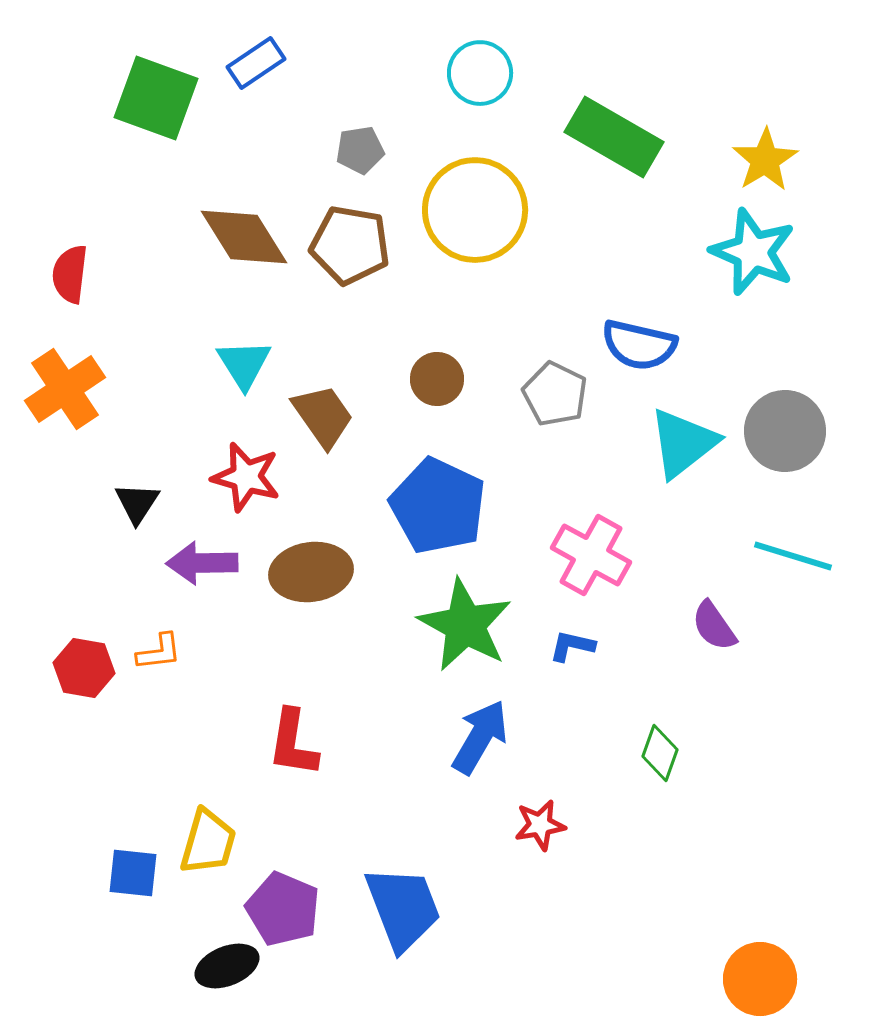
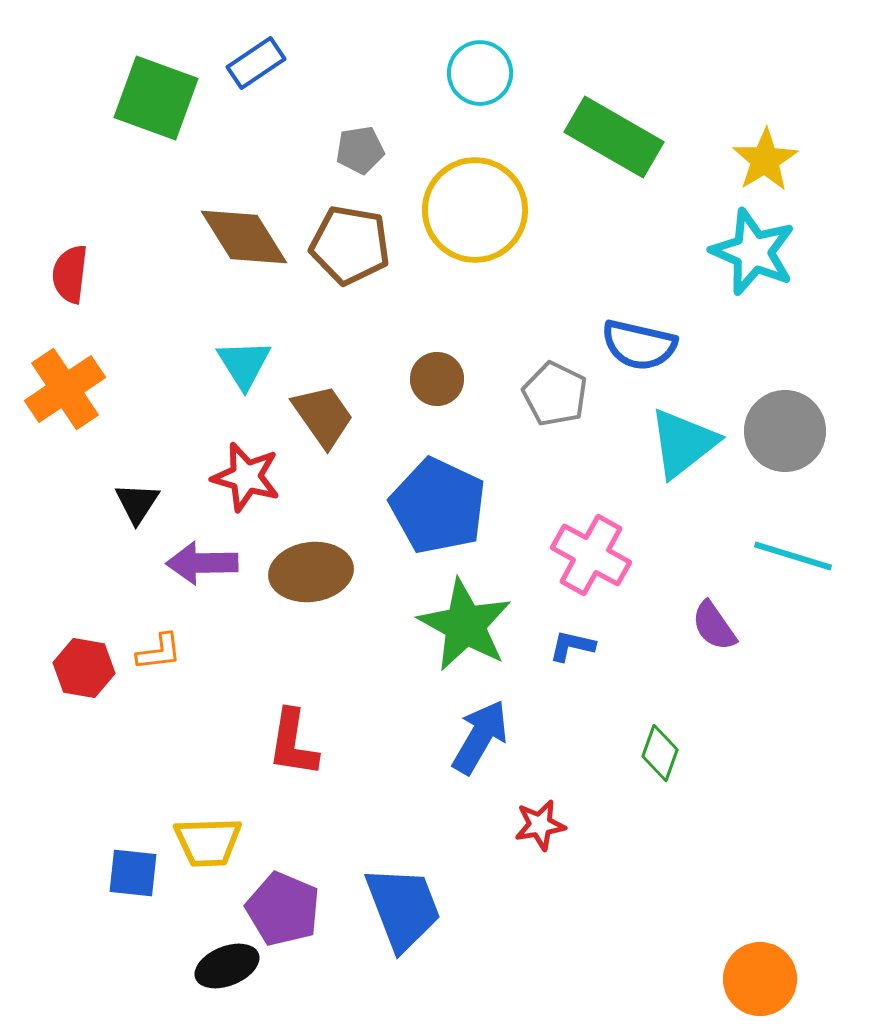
yellow trapezoid at (208, 842): rotated 72 degrees clockwise
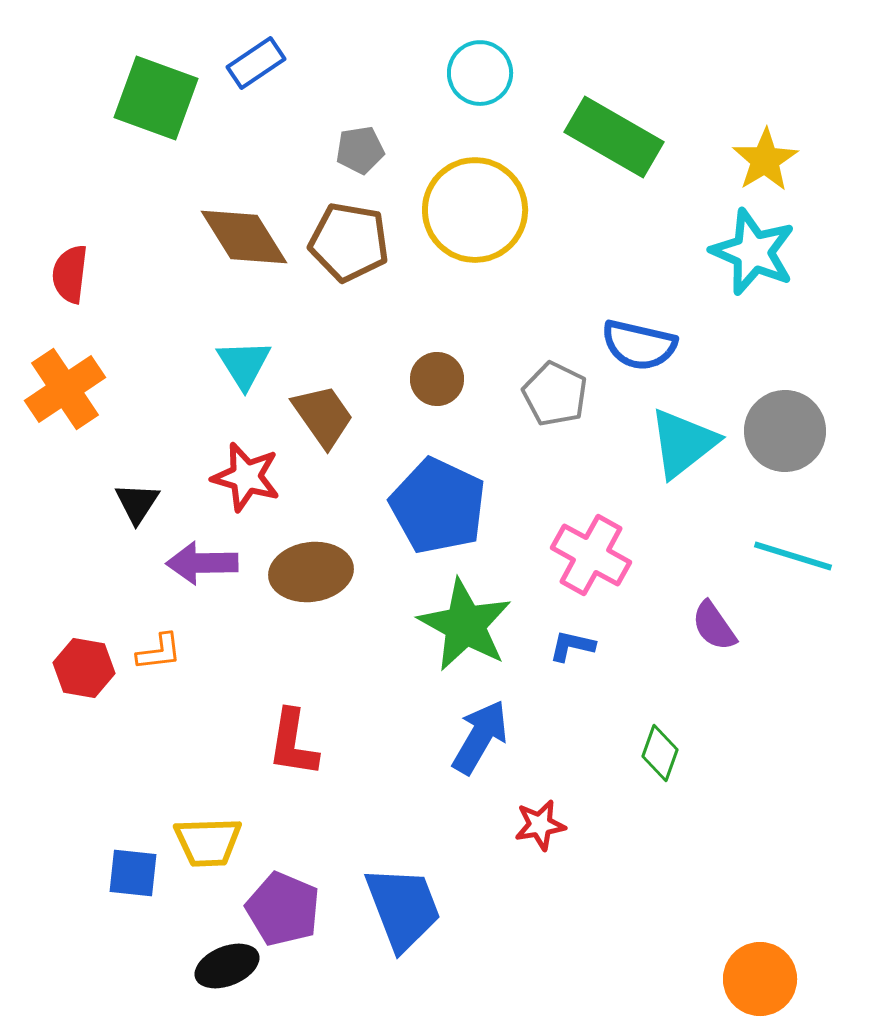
brown pentagon at (350, 245): moved 1 px left, 3 px up
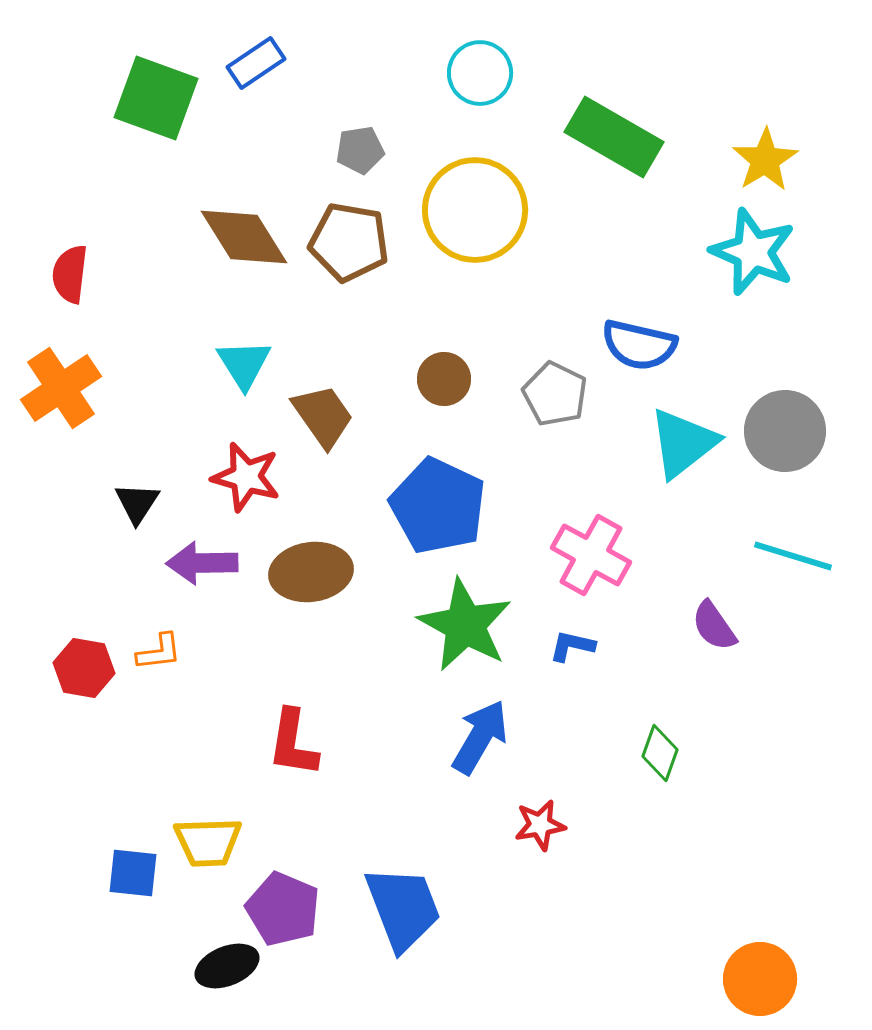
brown circle at (437, 379): moved 7 px right
orange cross at (65, 389): moved 4 px left, 1 px up
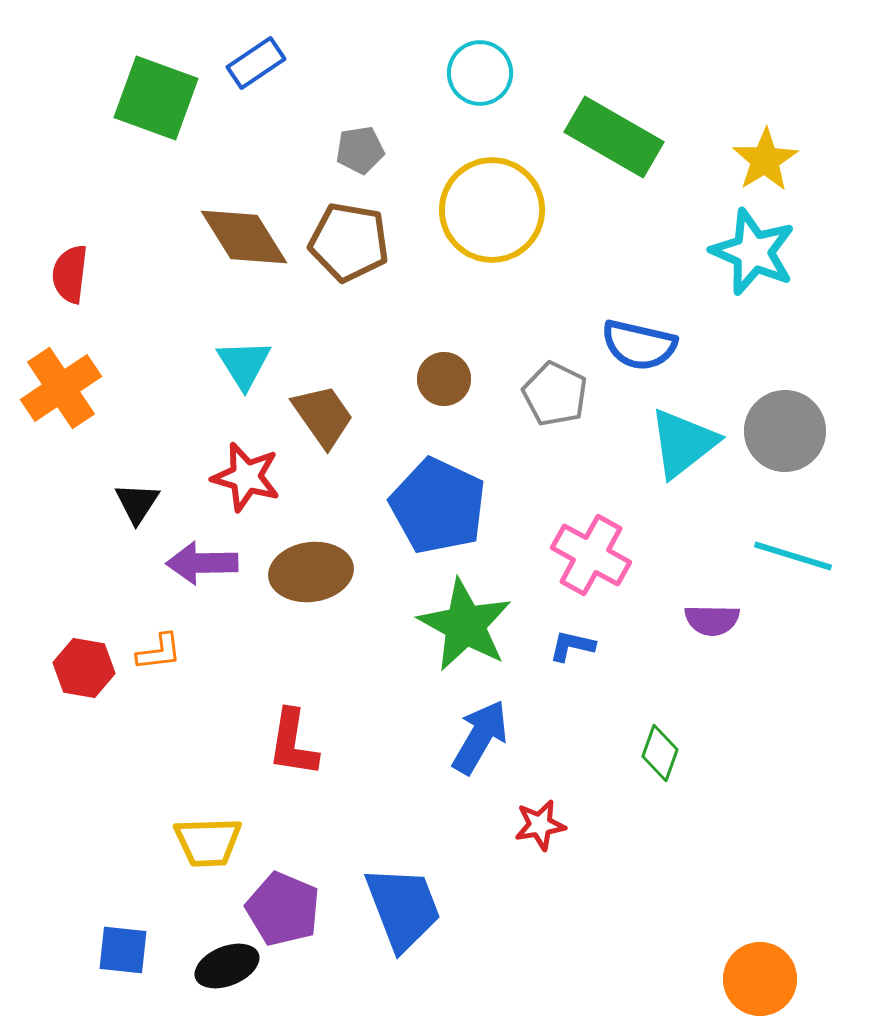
yellow circle at (475, 210): moved 17 px right
purple semicircle at (714, 626): moved 2 px left, 6 px up; rotated 54 degrees counterclockwise
blue square at (133, 873): moved 10 px left, 77 px down
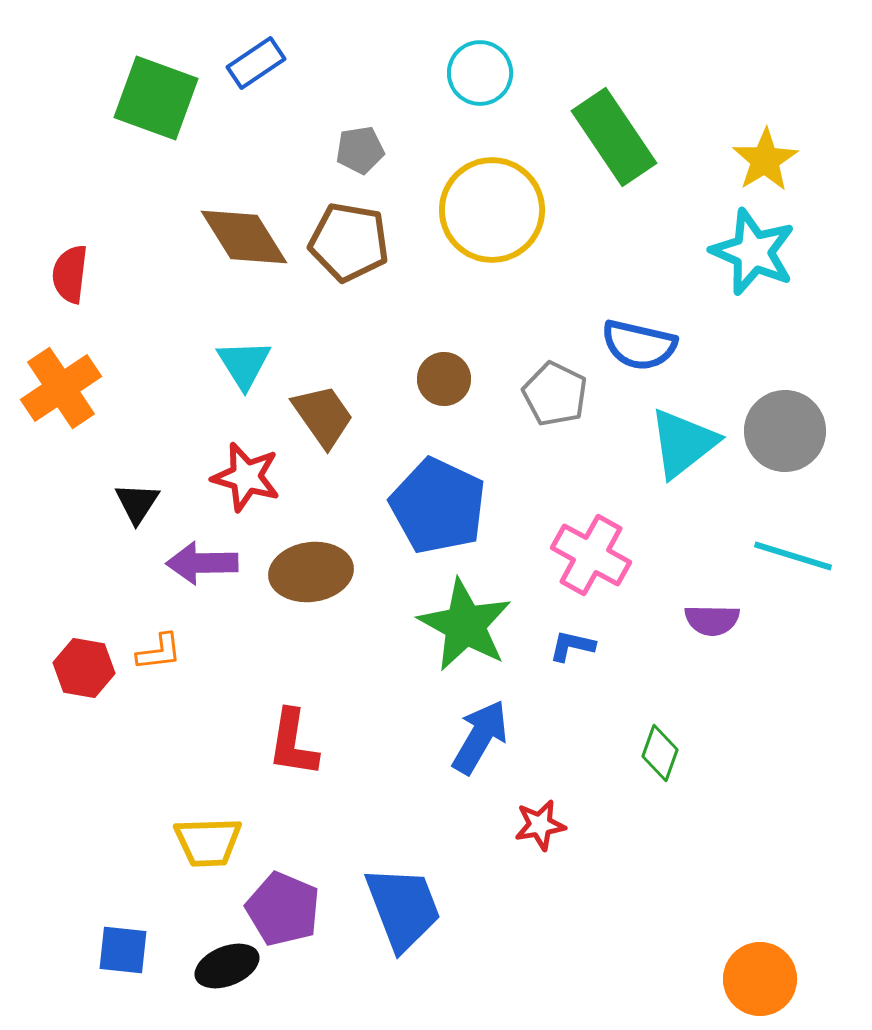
green rectangle at (614, 137): rotated 26 degrees clockwise
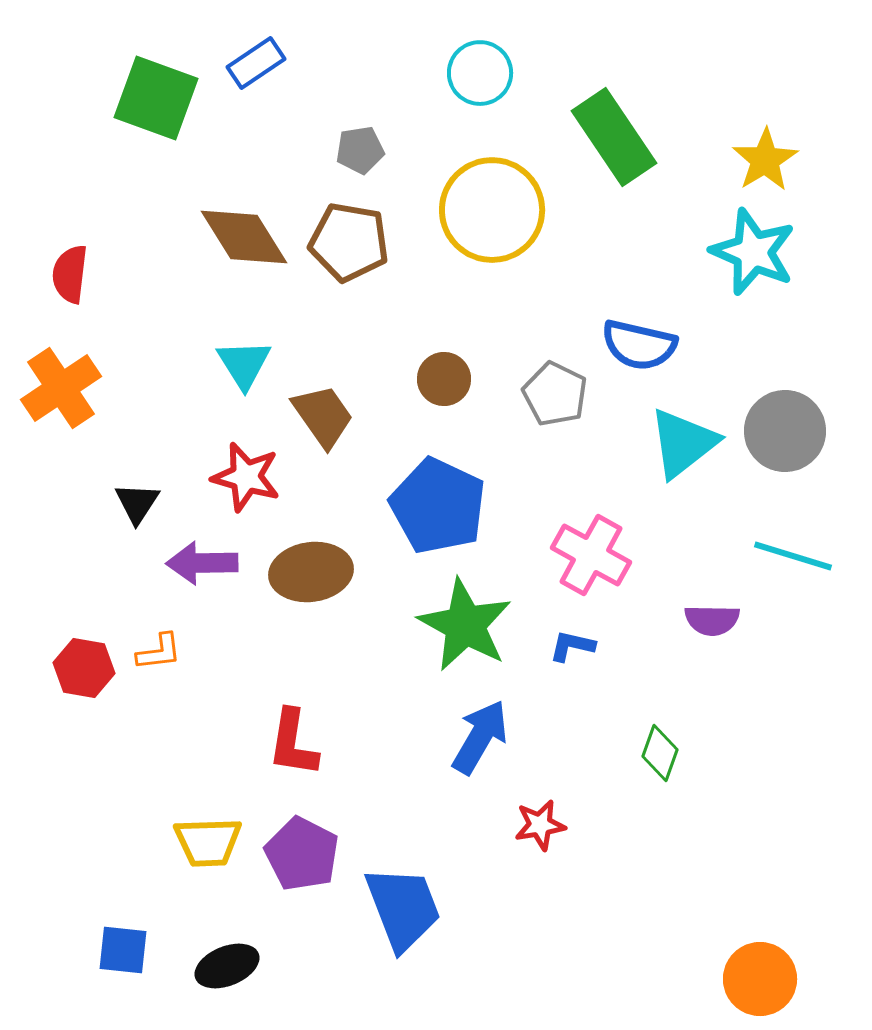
purple pentagon at (283, 909): moved 19 px right, 55 px up; rotated 4 degrees clockwise
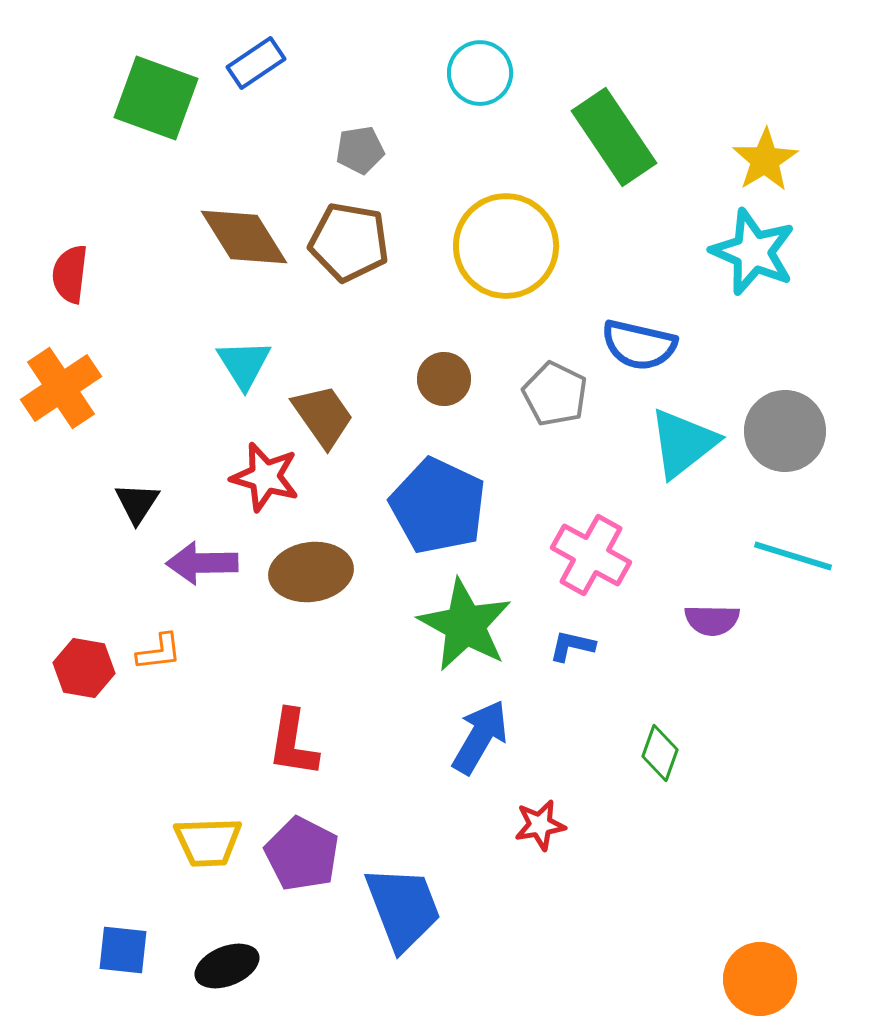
yellow circle at (492, 210): moved 14 px right, 36 px down
red star at (246, 477): moved 19 px right
